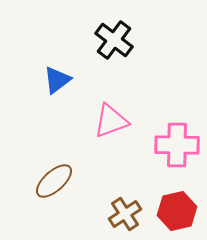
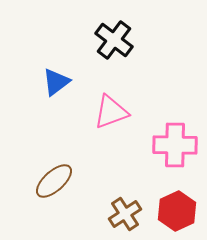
blue triangle: moved 1 px left, 2 px down
pink triangle: moved 9 px up
pink cross: moved 2 px left
red hexagon: rotated 12 degrees counterclockwise
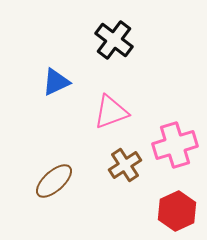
blue triangle: rotated 12 degrees clockwise
pink cross: rotated 18 degrees counterclockwise
brown cross: moved 49 px up
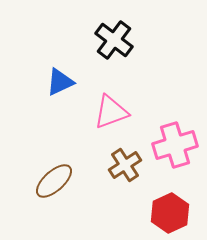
blue triangle: moved 4 px right
red hexagon: moved 7 px left, 2 px down
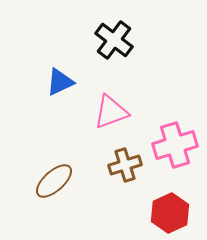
brown cross: rotated 16 degrees clockwise
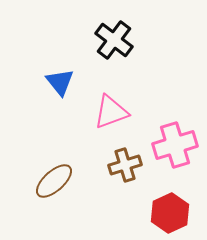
blue triangle: rotated 44 degrees counterclockwise
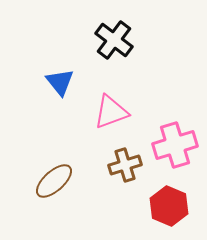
red hexagon: moved 1 px left, 7 px up; rotated 12 degrees counterclockwise
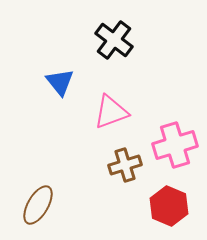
brown ellipse: moved 16 px left, 24 px down; rotated 18 degrees counterclockwise
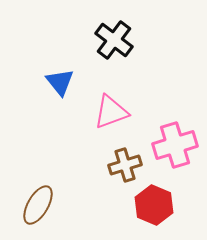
red hexagon: moved 15 px left, 1 px up
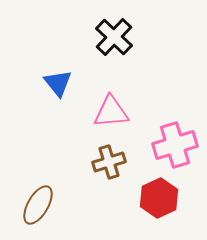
black cross: moved 3 px up; rotated 6 degrees clockwise
blue triangle: moved 2 px left, 1 px down
pink triangle: rotated 15 degrees clockwise
brown cross: moved 16 px left, 3 px up
red hexagon: moved 5 px right, 7 px up; rotated 12 degrees clockwise
